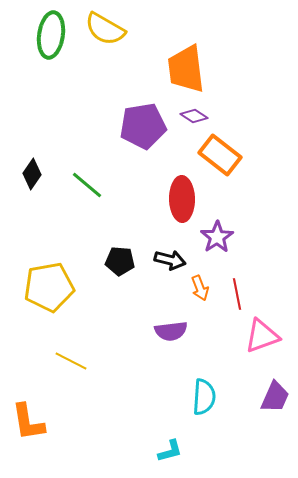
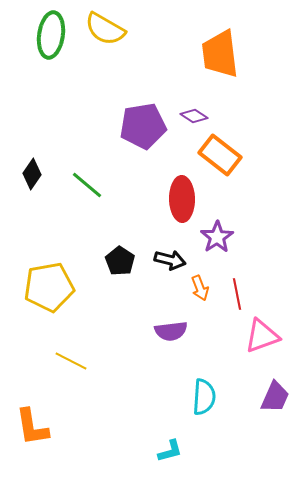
orange trapezoid: moved 34 px right, 15 px up
black pentagon: rotated 28 degrees clockwise
orange L-shape: moved 4 px right, 5 px down
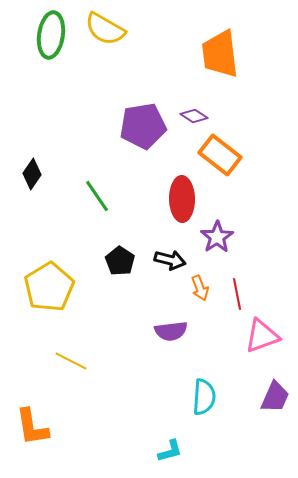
green line: moved 10 px right, 11 px down; rotated 16 degrees clockwise
yellow pentagon: rotated 21 degrees counterclockwise
